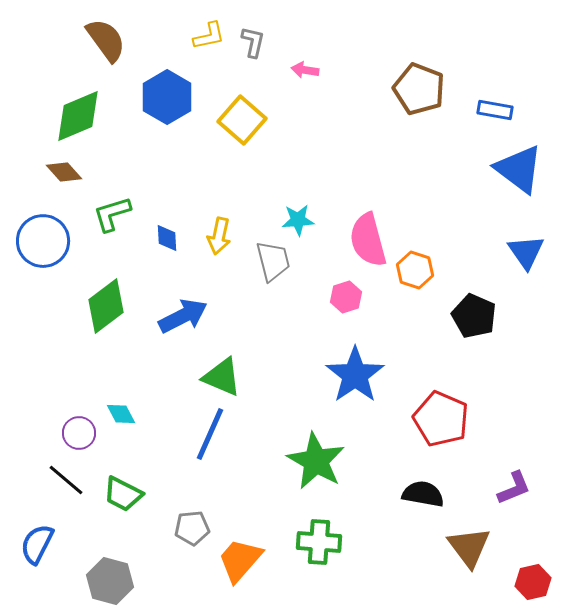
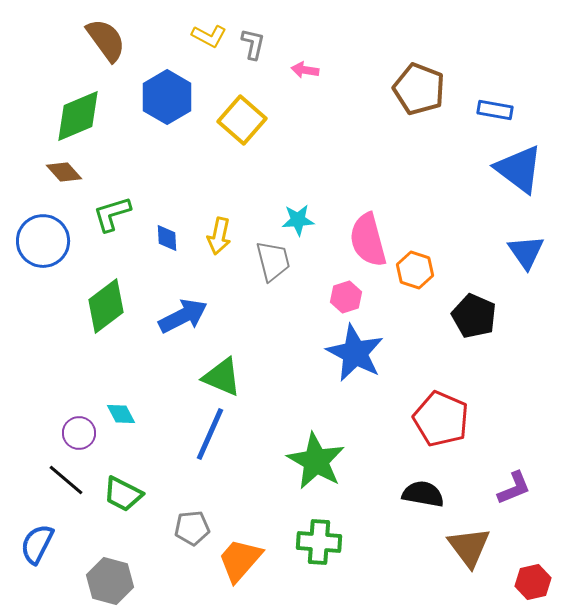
yellow L-shape at (209, 36): rotated 40 degrees clockwise
gray L-shape at (253, 42): moved 2 px down
blue star at (355, 375): moved 22 px up; rotated 10 degrees counterclockwise
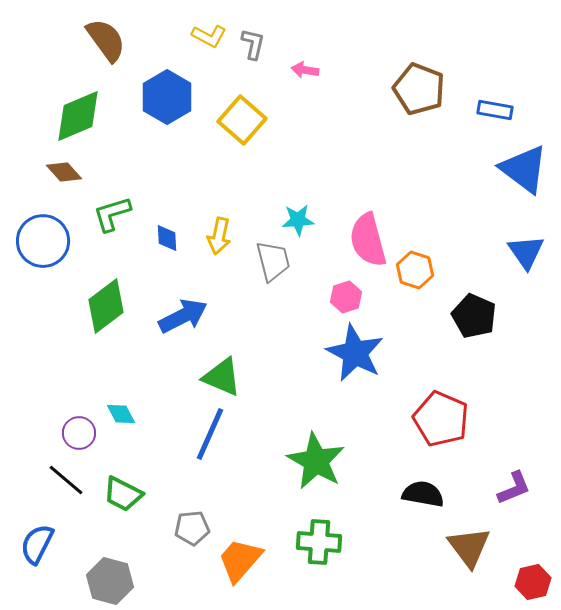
blue triangle at (519, 169): moved 5 px right
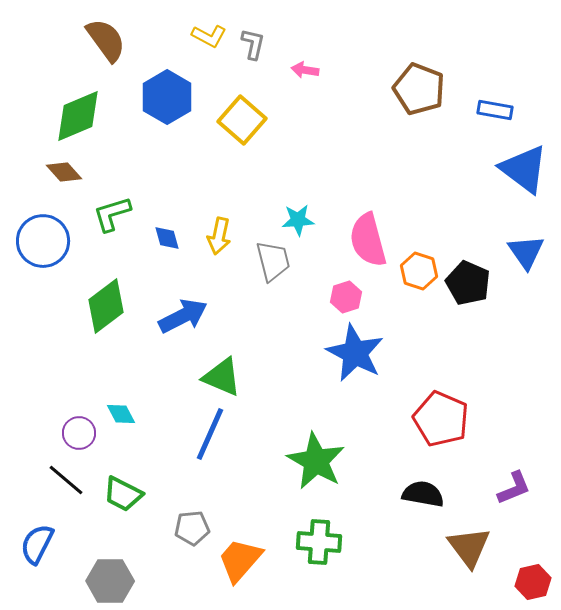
blue diamond at (167, 238): rotated 12 degrees counterclockwise
orange hexagon at (415, 270): moved 4 px right, 1 px down
black pentagon at (474, 316): moved 6 px left, 33 px up
gray hexagon at (110, 581): rotated 15 degrees counterclockwise
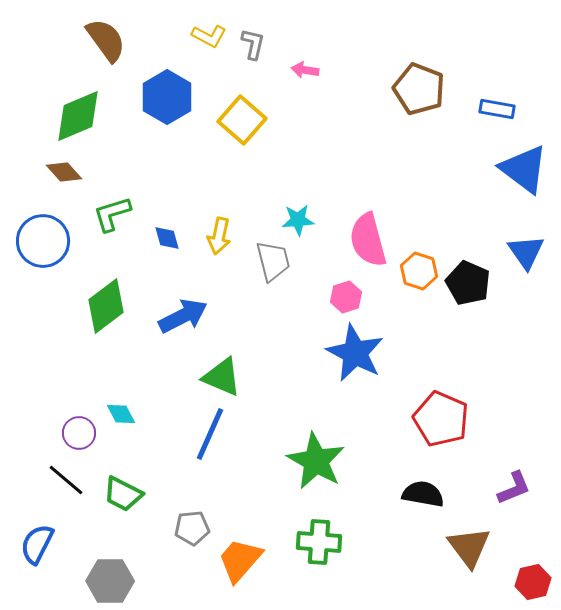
blue rectangle at (495, 110): moved 2 px right, 1 px up
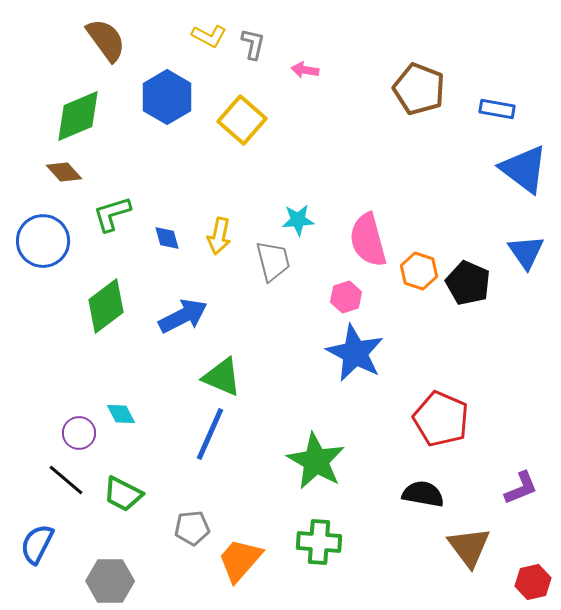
purple L-shape at (514, 488): moved 7 px right
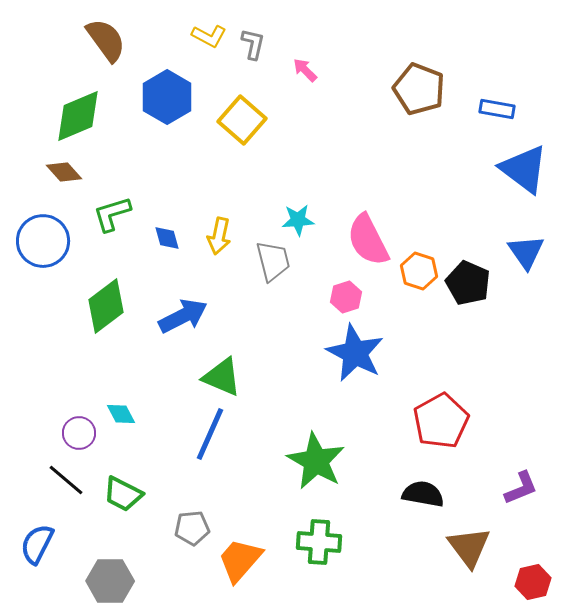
pink arrow at (305, 70): rotated 36 degrees clockwise
pink semicircle at (368, 240): rotated 12 degrees counterclockwise
red pentagon at (441, 419): moved 2 px down; rotated 20 degrees clockwise
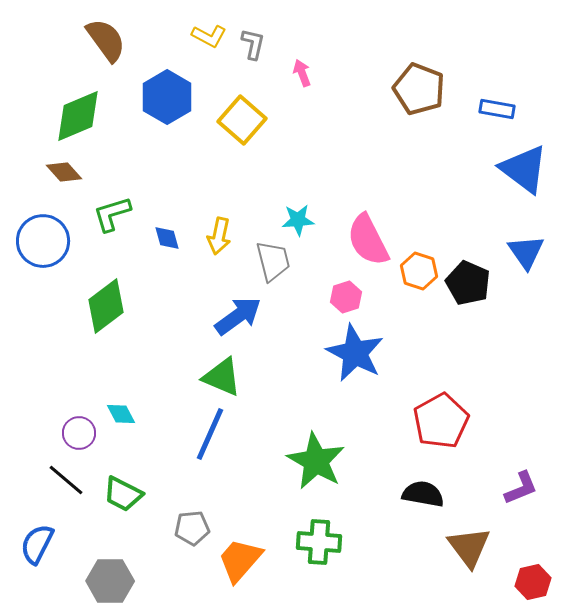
pink arrow at (305, 70): moved 3 px left, 3 px down; rotated 24 degrees clockwise
blue arrow at (183, 316): moved 55 px right; rotated 9 degrees counterclockwise
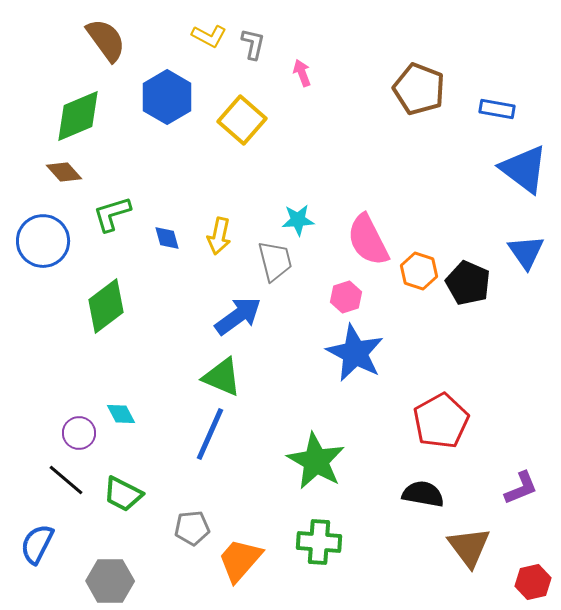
gray trapezoid at (273, 261): moved 2 px right
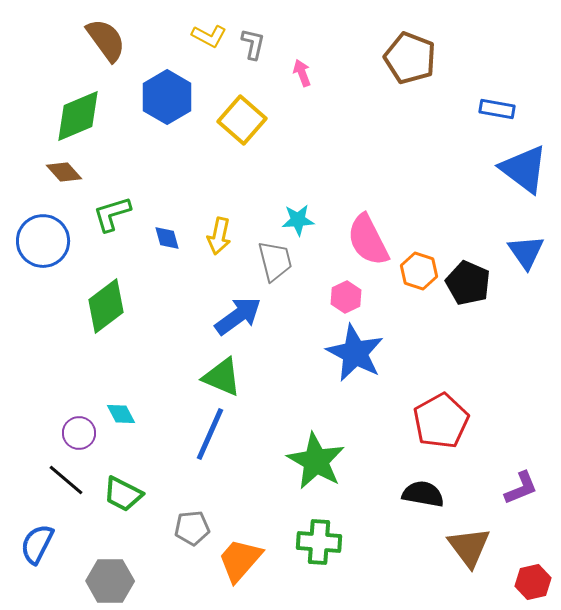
brown pentagon at (419, 89): moved 9 px left, 31 px up
pink hexagon at (346, 297): rotated 8 degrees counterclockwise
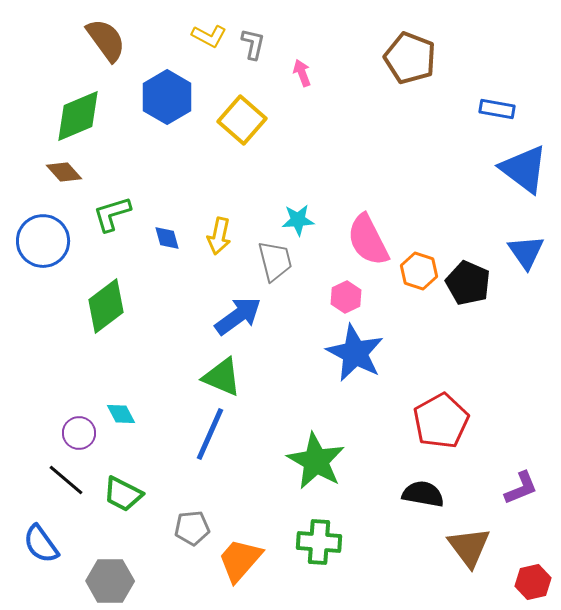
blue semicircle at (37, 544): moved 4 px right; rotated 63 degrees counterclockwise
